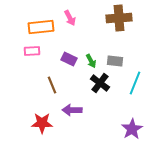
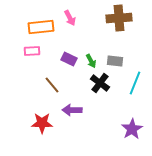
brown line: rotated 18 degrees counterclockwise
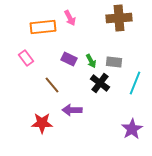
orange rectangle: moved 2 px right
pink rectangle: moved 6 px left, 7 px down; rotated 56 degrees clockwise
gray rectangle: moved 1 px left, 1 px down
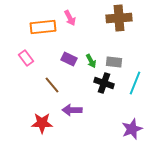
black cross: moved 4 px right; rotated 18 degrees counterclockwise
purple star: rotated 10 degrees clockwise
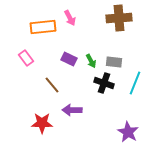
purple star: moved 4 px left, 3 px down; rotated 20 degrees counterclockwise
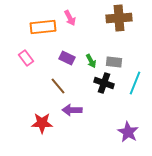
purple rectangle: moved 2 px left, 1 px up
brown line: moved 6 px right, 1 px down
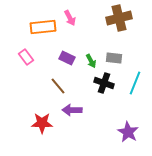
brown cross: rotated 10 degrees counterclockwise
pink rectangle: moved 1 px up
gray rectangle: moved 4 px up
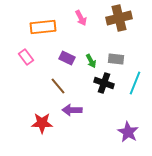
pink arrow: moved 11 px right
gray rectangle: moved 2 px right, 1 px down
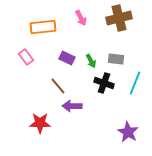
purple arrow: moved 4 px up
red star: moved 2 px left
